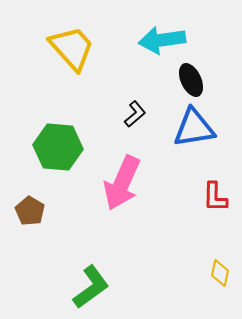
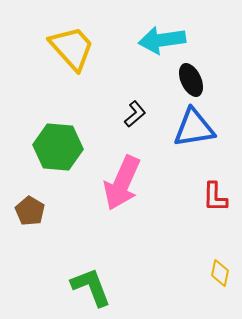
green L-shape: rotated 75 degrees counterclockwise
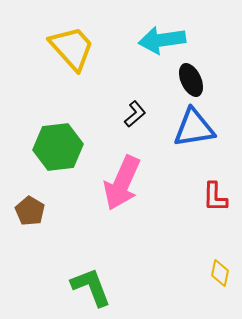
green hexagon: rotated 12 degrees counterclockwise
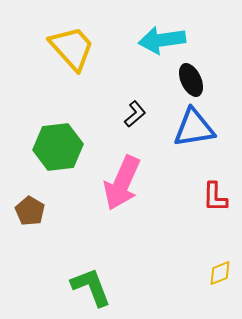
yellow diamond: rotated 56 degrees clockwise
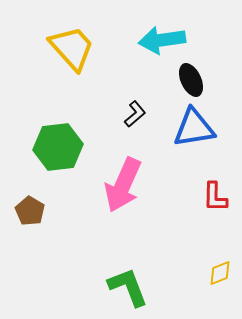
pink arrow: moved 1 px right, 2 px down
green L-shape: moved 37 px right
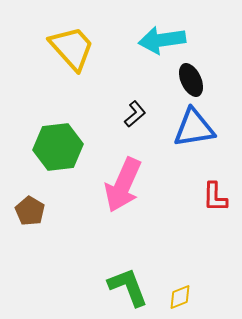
yellow diamond: moved 40 px left, 24 px down
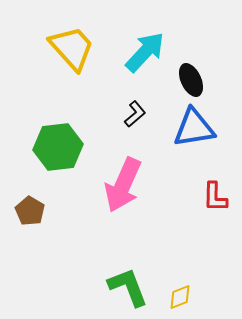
cyan arrow: moved 17 px left, 12 px down; rotated 141 degrees clockwise
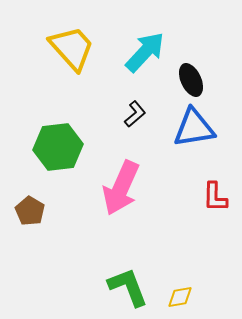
pink arrow: moved 2 px left, 3 px down
yellow diamond: rotated 12 degrees clockwise
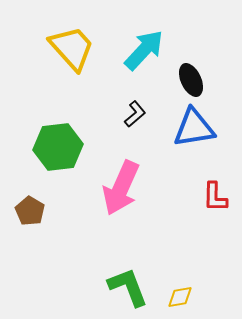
cyan arrow: moved 1 px left, 2 px up
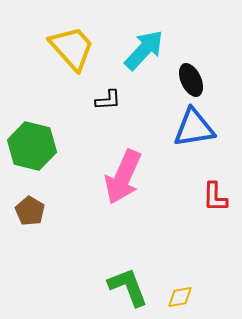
black L-shape: moved 27 px left, 14 px up; rotated 36 degrees clockwise
green hexagon: moved 26 px left, 1 px up; rotated 21 degrees clockwise
pink arrow: moved 2 px right, 11 px up
